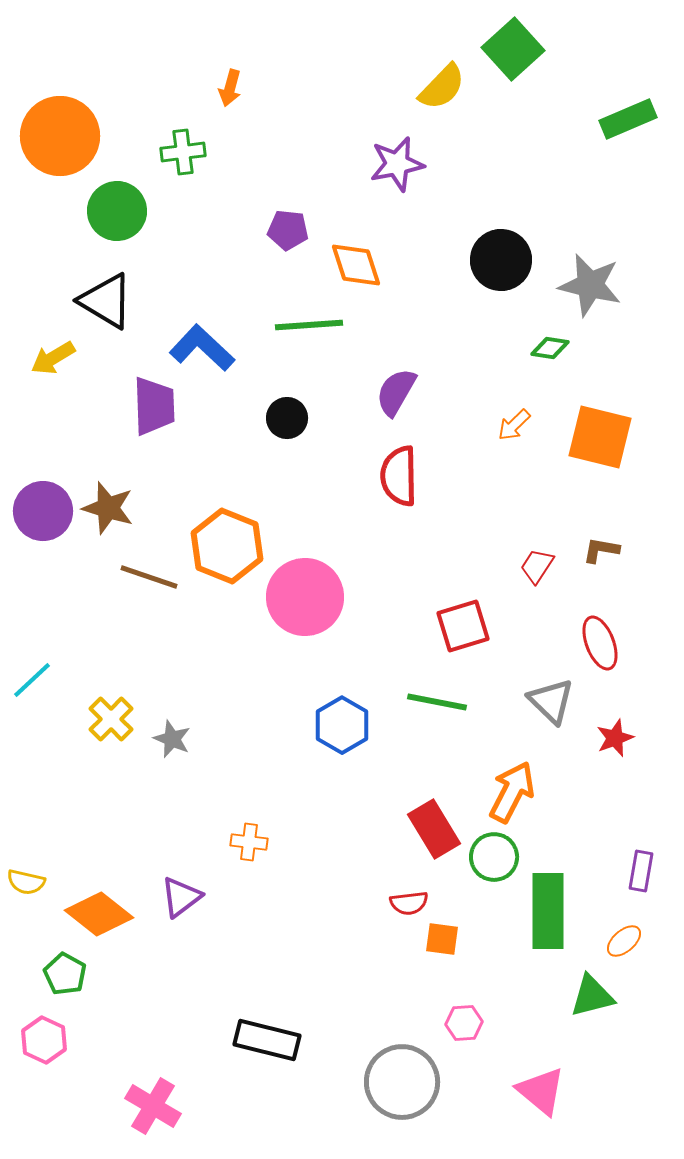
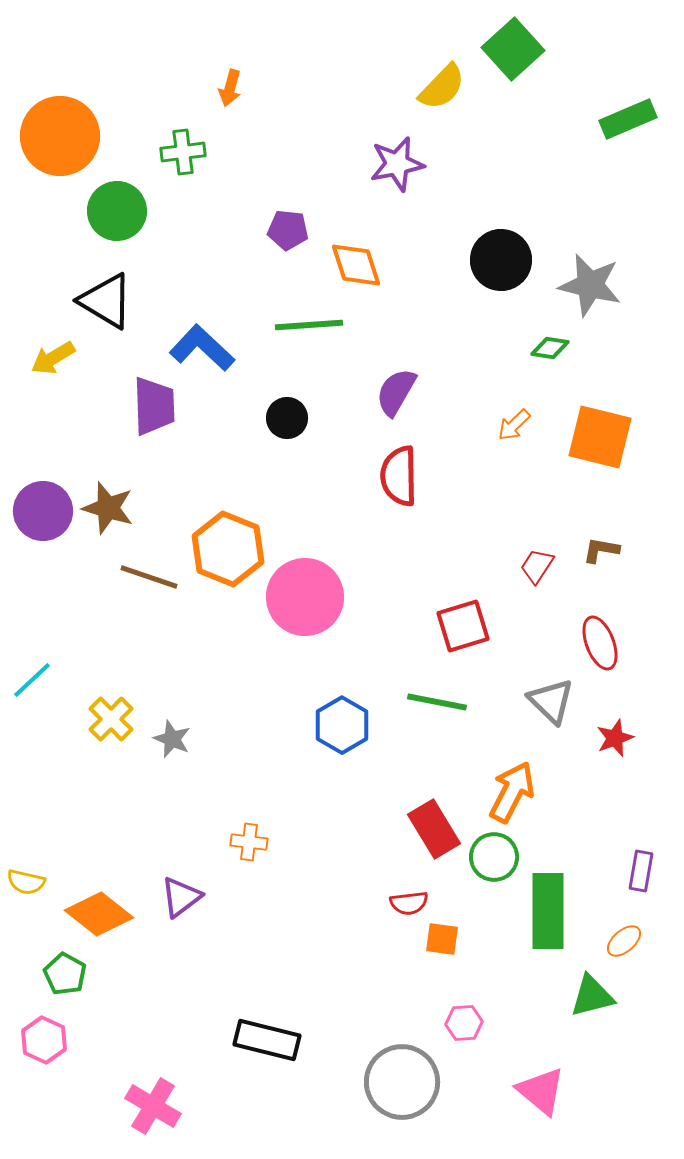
orange hexagon at (227, 546): moved 1 px right, 3 px down
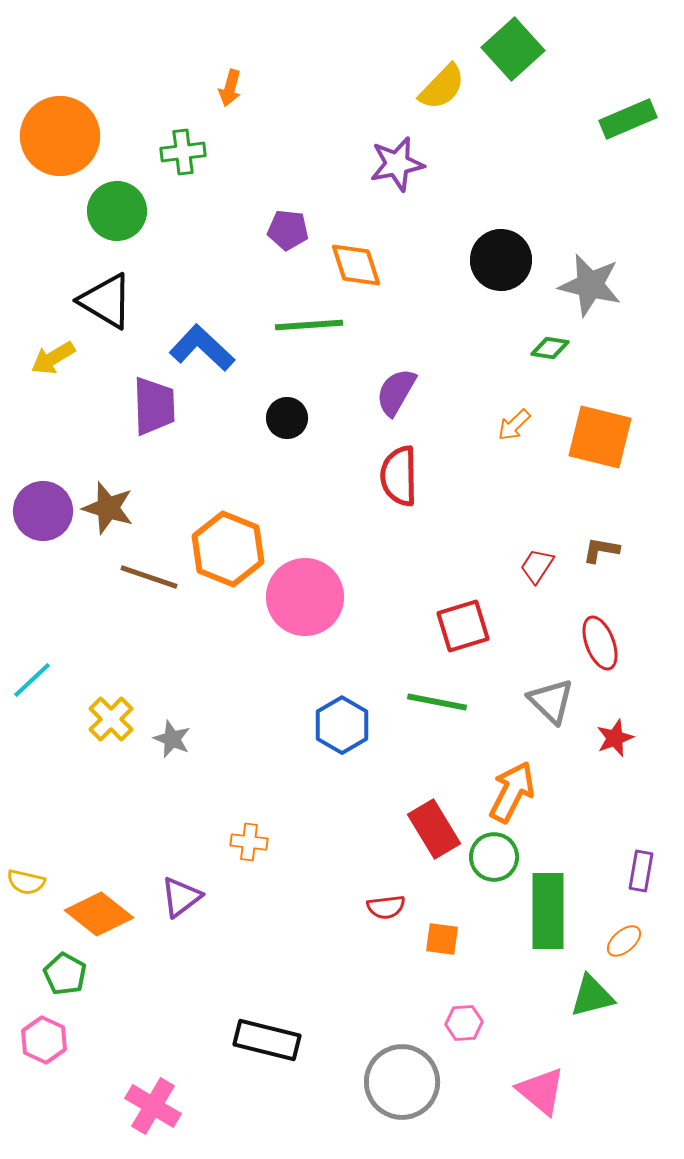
red semicircle at (409, 903): moved 23 px left, 4 px down
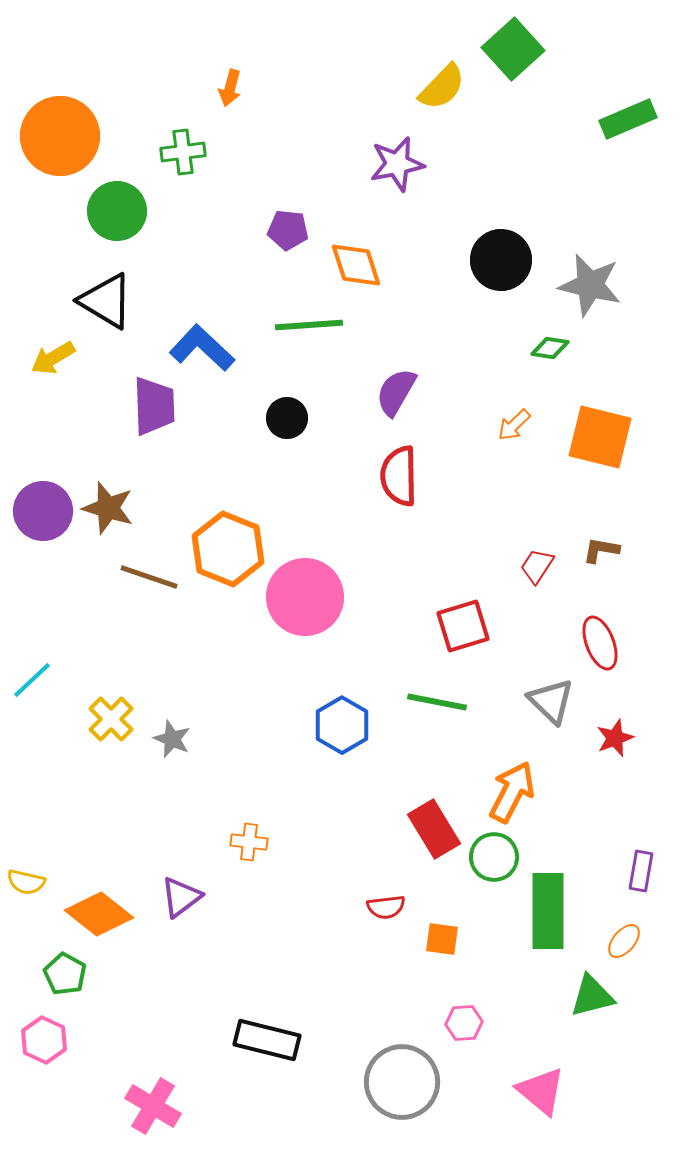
orange ellipse at (624, 941): rotated 9 degrees counterclockwise
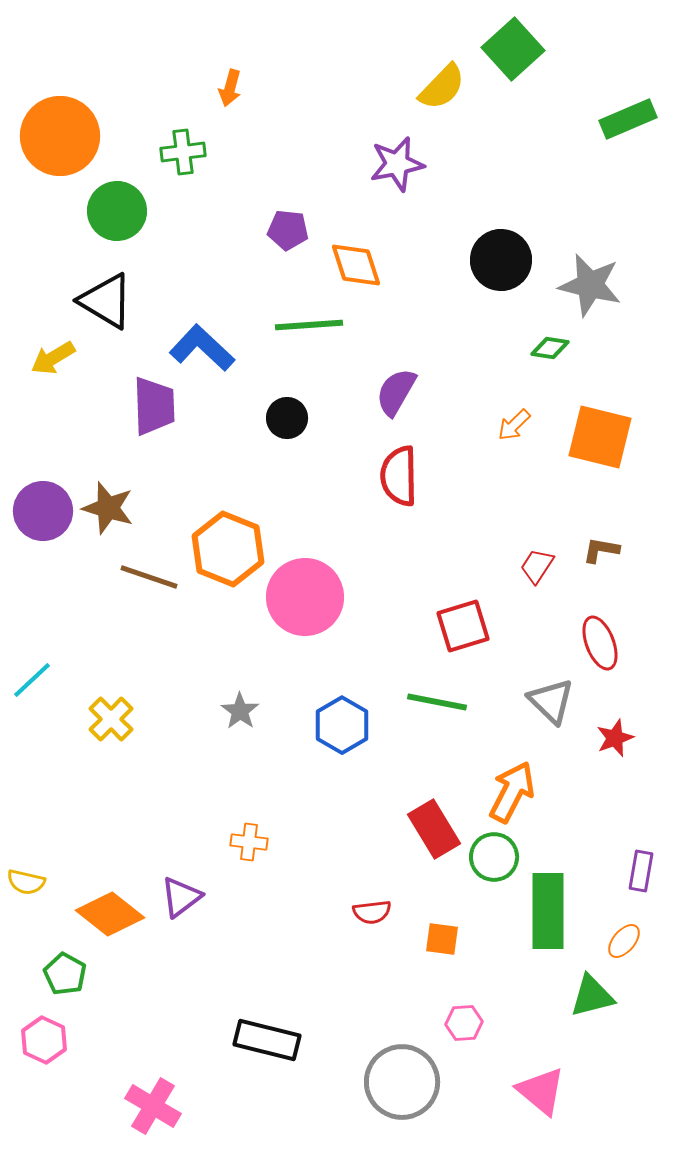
gray star at (172, 739): moved 68 px right, 28 px up; rotated 12 degrees clockwise
red semicircle at (386, 907): moved 14 px left, 5 px down
orange diamond at (99, 914): moved 11 px right
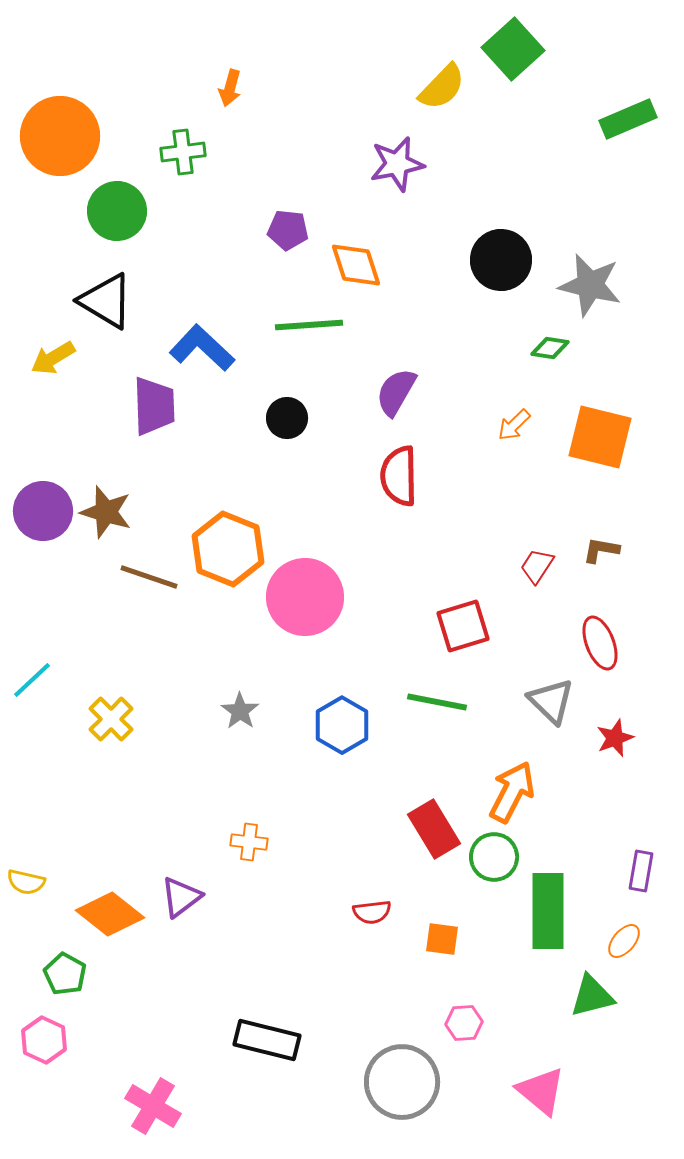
brown star at (108, 508): moved 2 px left, 4 px down
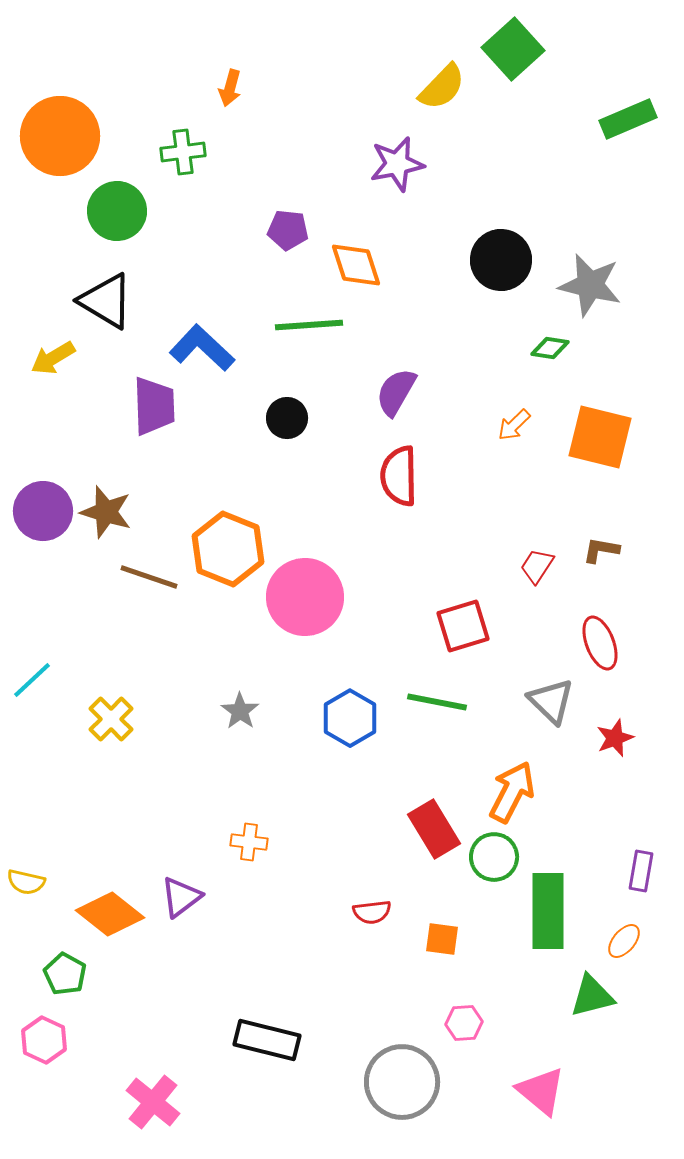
blue hexagon at (342, 725): moved 8 px right, 7 px up
pink cross at (153, 1106): moved 4 px up; rotated 8 degrees clockwise
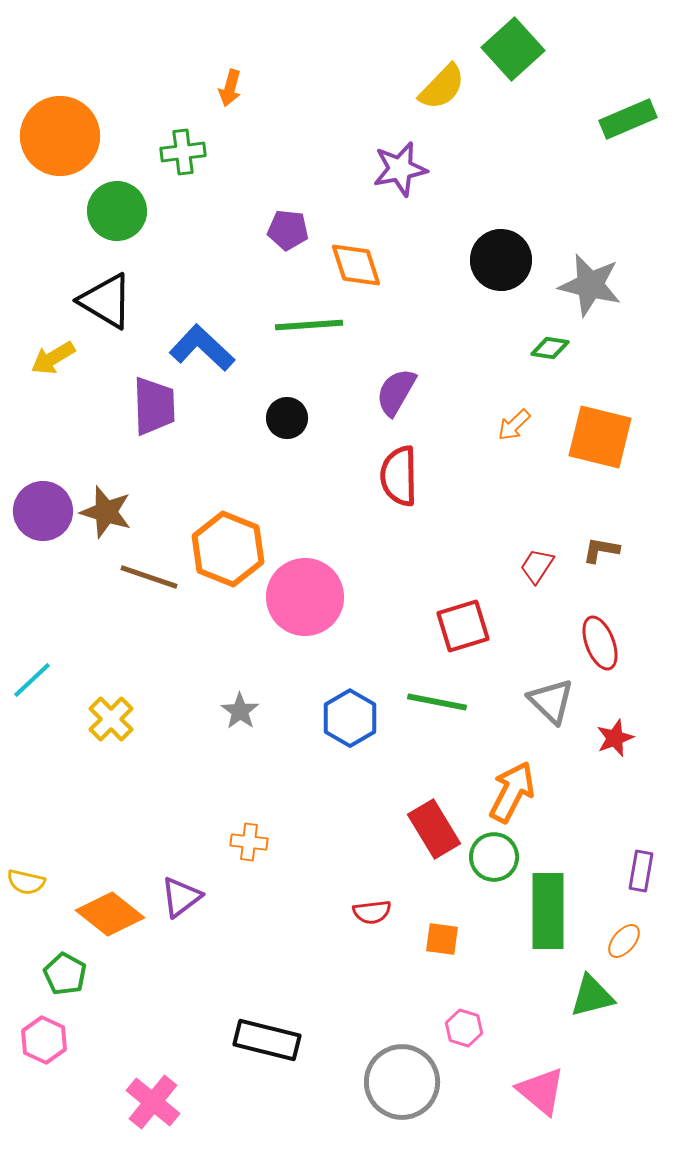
purple star at (397, 164): moved 3 px right, 5 px down
pink hexagon at (464, 1023): moved 5 px down; rotated 21 degrees clockwise
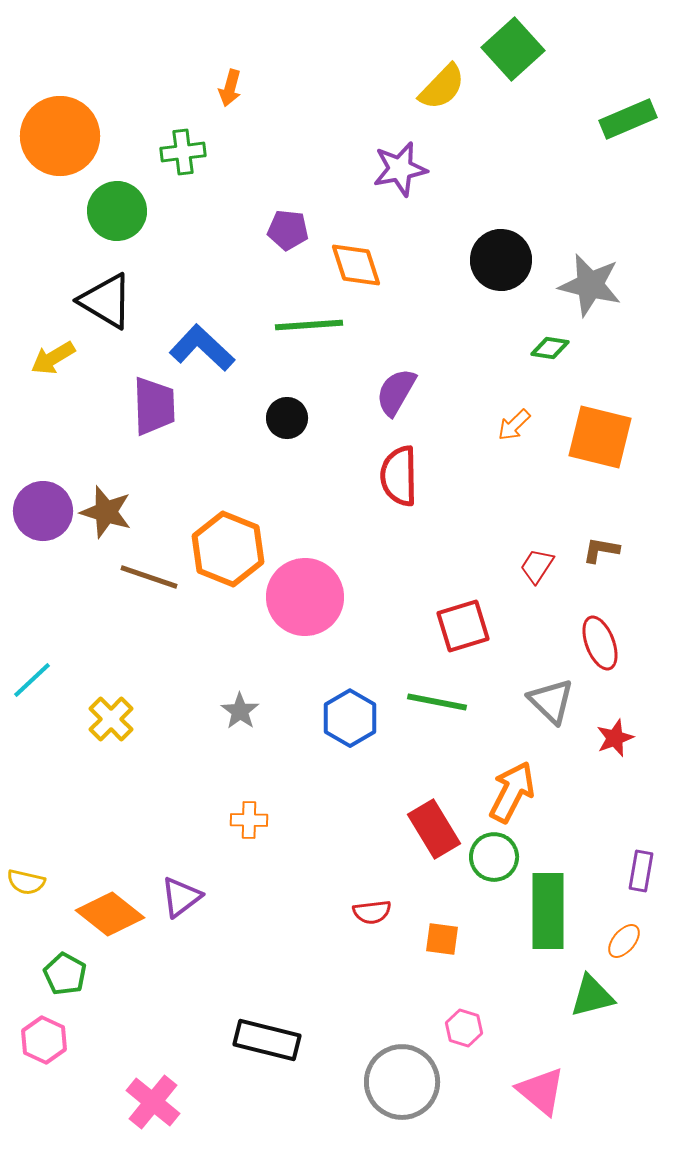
orange cross at (249, 842): moved 22 px up; rotated 6 degrees counterclockwise
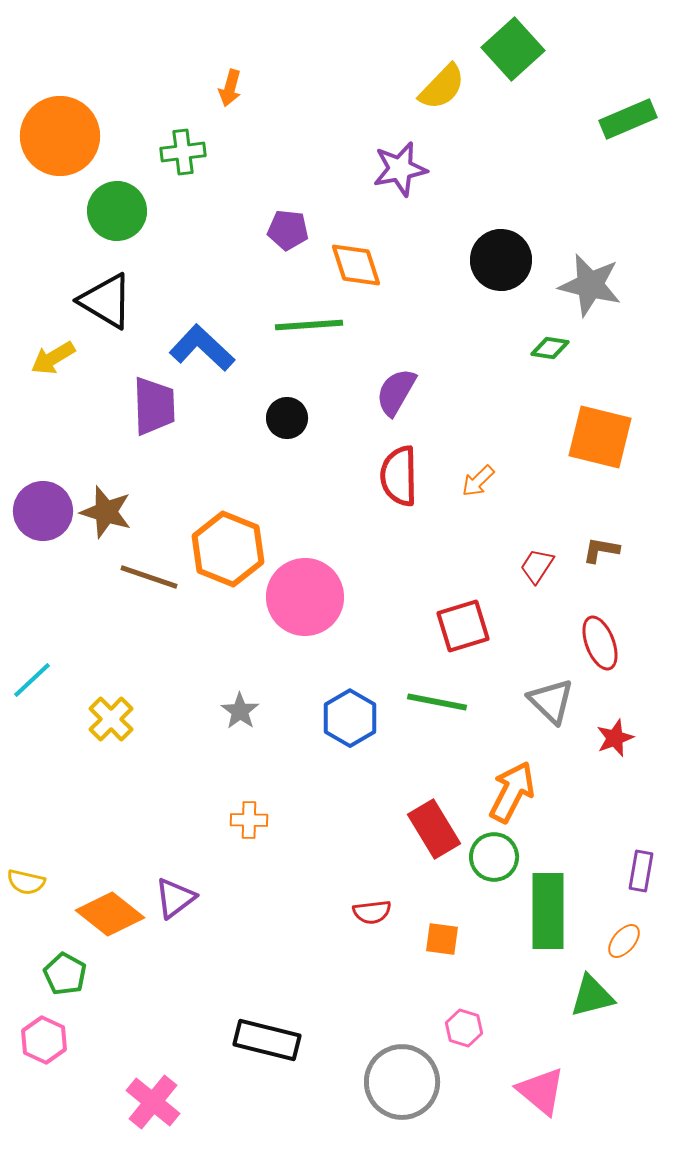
orange arrow at (514, 425): moved 36 px left, 56 px down
purple triangle at (181, 897): moved 6 px left, 1 px down
